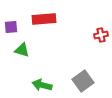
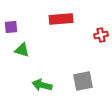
red rectangle: moved 17 px right
gray square: rotated 25 degrees clockwise
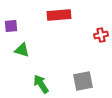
red rectangle: moved 2 px left, 4 px up
purple square: moved 1 px up
green arrow: moved 1 px left, 1 px up; rotated 42 degrees clockwise
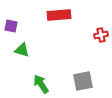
purple square: rotated 16 degrees clockwise
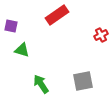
red rectangle: moved 2 px left; rotated 30 degrees counterclockwise
red cross: rotated 16 degrees counterclockwise
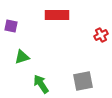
red rectangle: rotated 35 degrees clockwise
green triangle: moved 7 px down; rotated 35 degrees counterclockwise
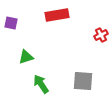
red rectangle: rotated 10 degrees counterclockwise
purple square: moved 3 px up
green triangle: moved 4 px right
gray square: rotated 15 degrees clockwise
